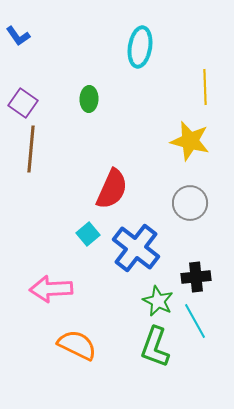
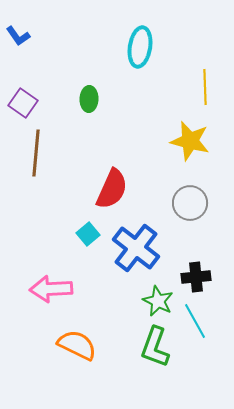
brown line: moved 5 px right, 4 px down
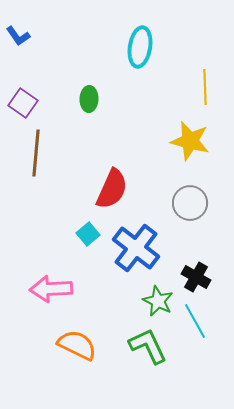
black cross: rotated 36 degrees clockwise
green L-shape: moved 7 px left, 1 px up; rotated 135 degrees clockwise
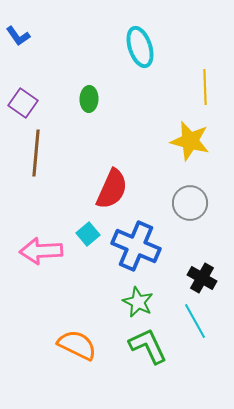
cyan ellipse: rotated 27 degrees counterclockwise
blue cross: moved 2 px up; rotated 15 degrees counterclockwise
black cross: moved 6 px right, 1 px down
pink arrow: moved 10 px left, 38 px up
green star: moved 20 px left, 1 px down
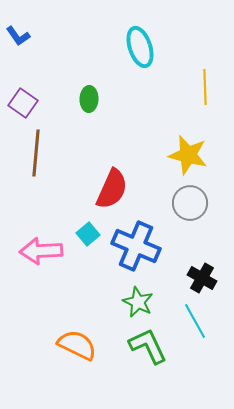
yellow star: moved 2 px left, 14 px down
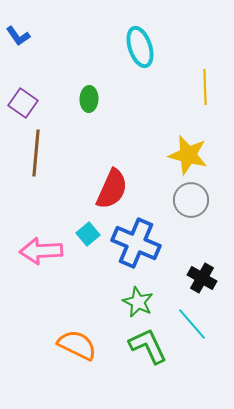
gray circle: moved 1 px right, 3 px up
blue cross: moved 3 px up
cyan line: moved 3 px left, 3 px down; rotated 12 degrees counterclockwise
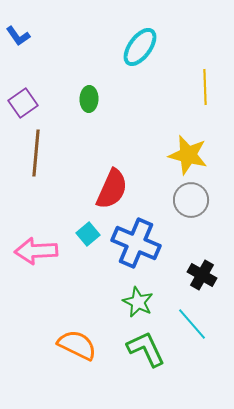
cyan ellipse: rotated 54 degrees clockwise
purple square: rotated 20 degrees clockwise
pink arrow: moved 5 px left
black cross: moved 3 px up
green L-shape: moved 2 px left, 3 px down
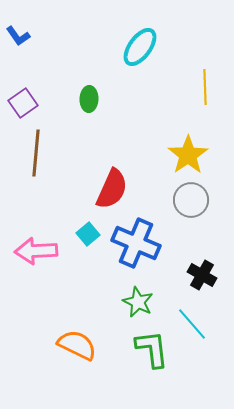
yellow star: rotated 24 degrees clockwise
green L-shape: moved 6 px right; rotated 18 degrees clockwise
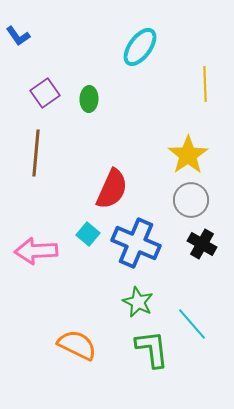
yellow line: moved 3 px up
purple square: moved 22 px right, 10 px up
cyan square: rotated 10 degrees counterclockwise
black cross: moved 31 px up
